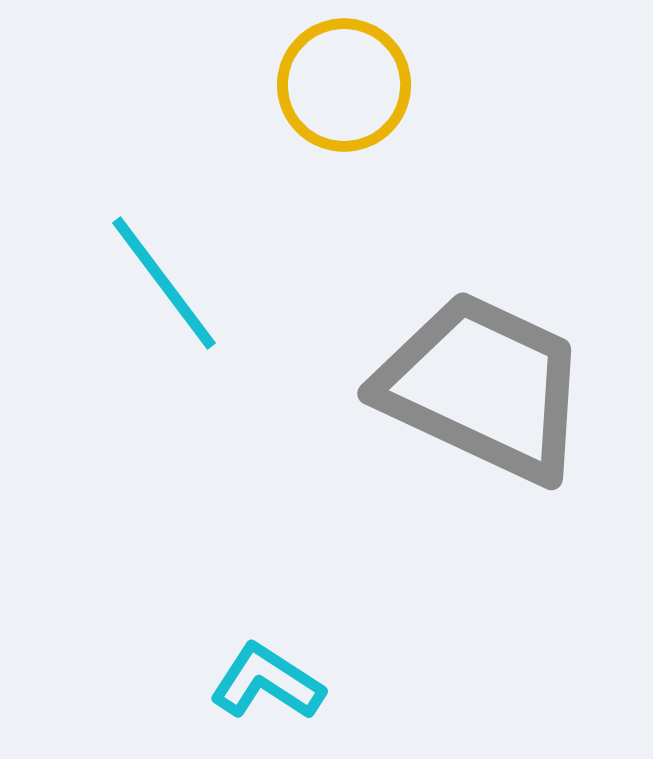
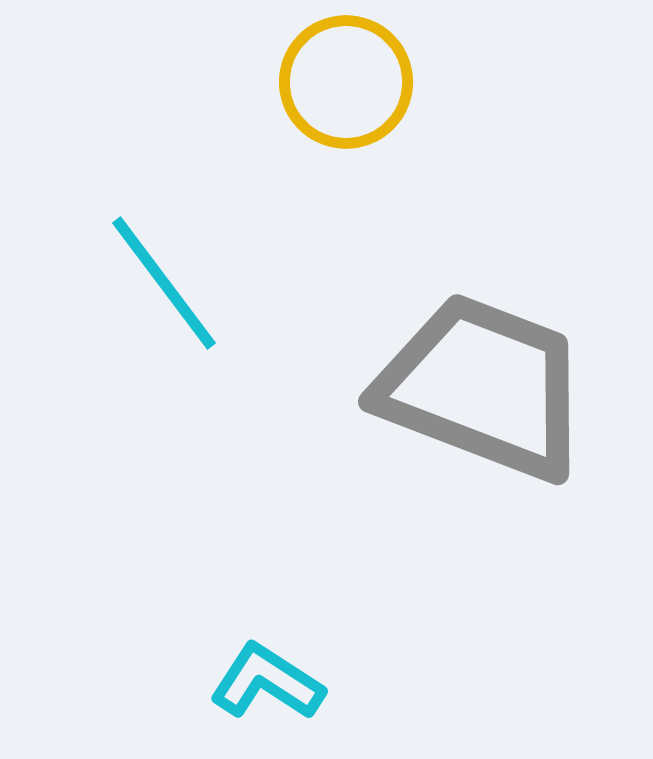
yellow circle: moved 2 px right, 3 px up
gray trapezoid: rotated 4 degrees counterclockwise
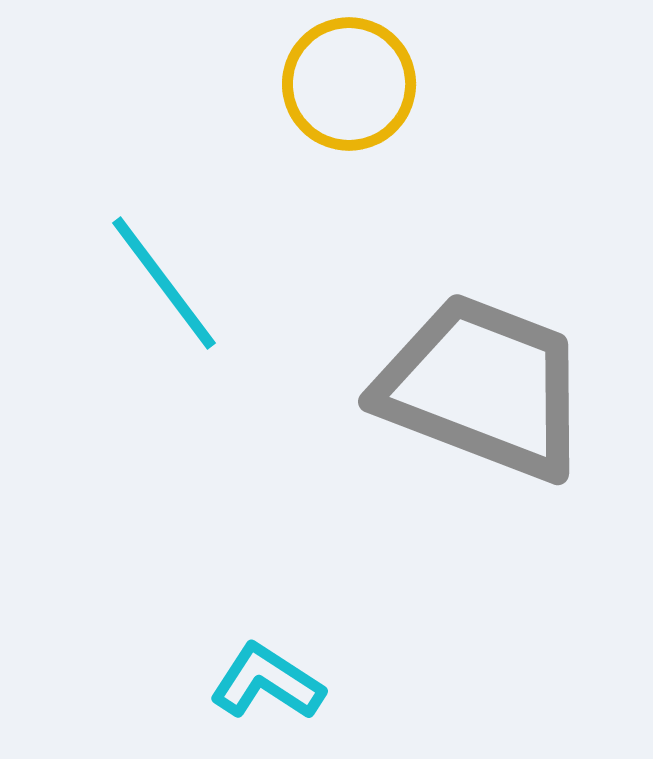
yellow circle: moved 3 px right, 2 px down
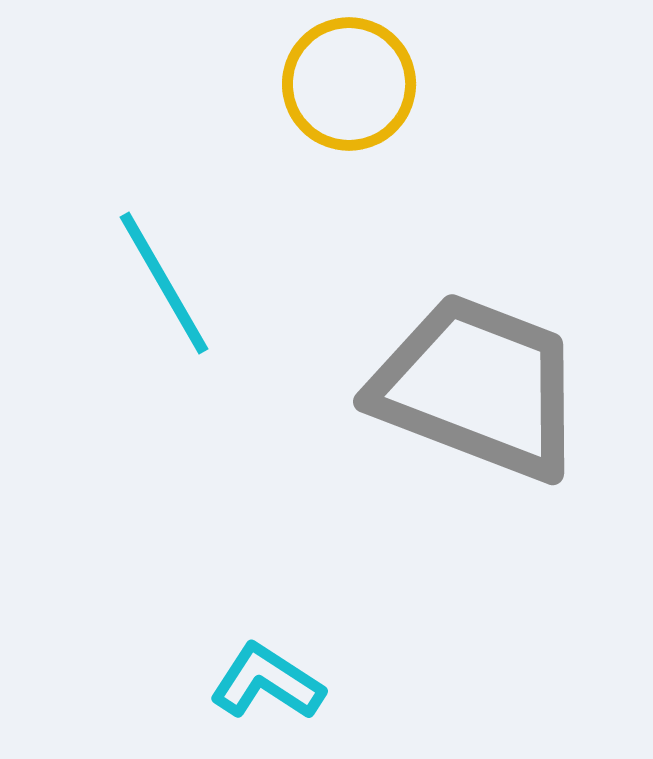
cyan line: rotated 7 degrees clockwise
gray trapezoid: moved 5 px left
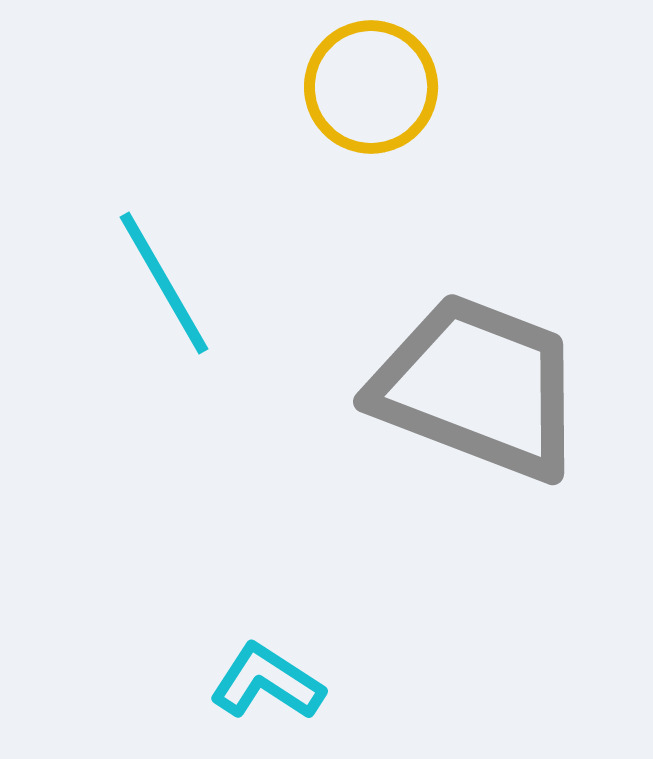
yellow circle: moved 22 px right, 3 px down
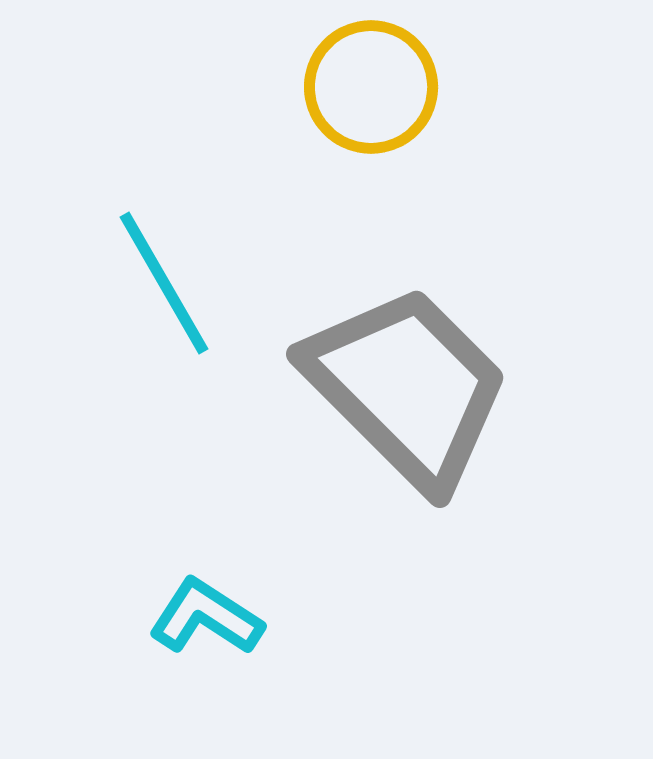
gray trapezoid: moved 71 px left; rotated 24 degrees clockwise
cyan L-shape: moved 61 px left, 65 px up
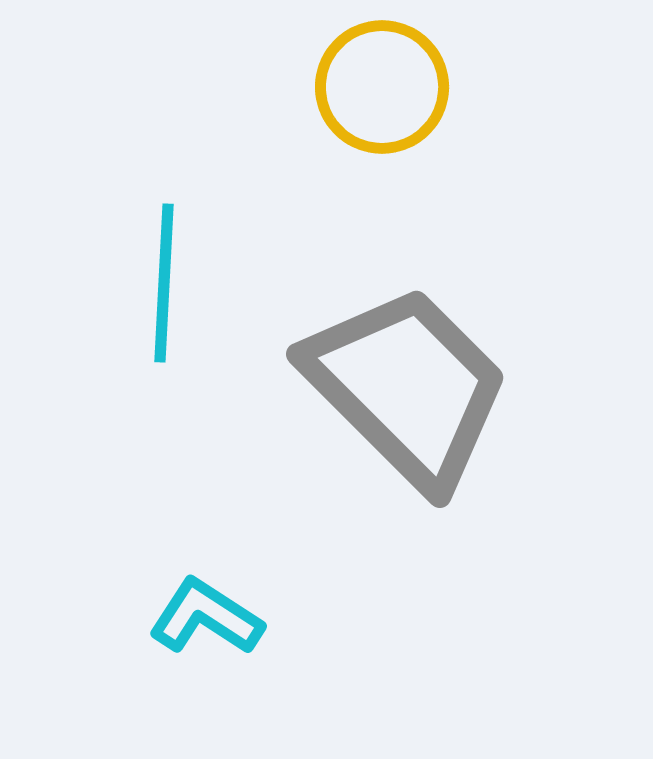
yellow circle: moved 11 px right
cyan line: rotated 33 degrees clockwise
